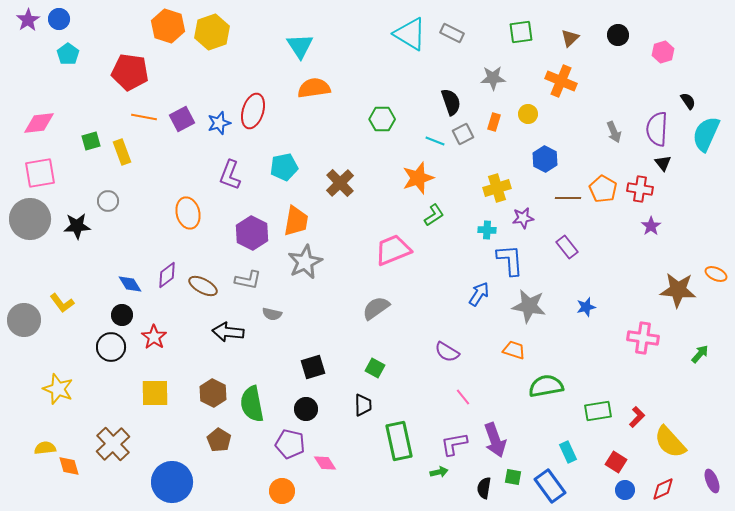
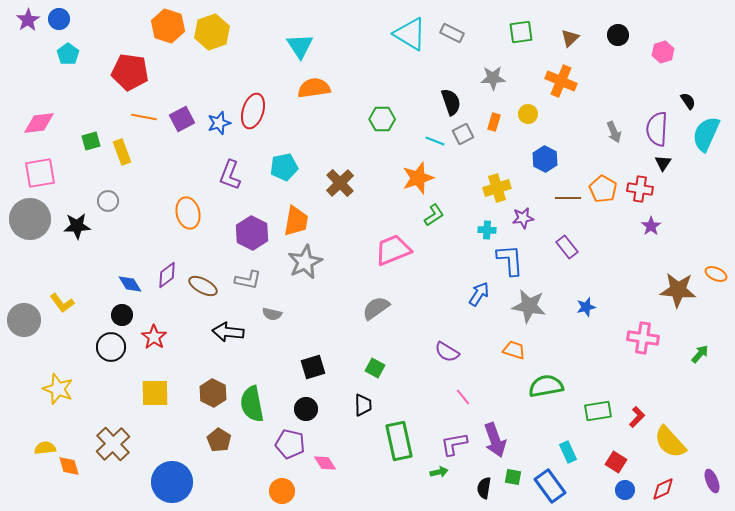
black triangle at (663, 163): rotated 12 degrees clockwise
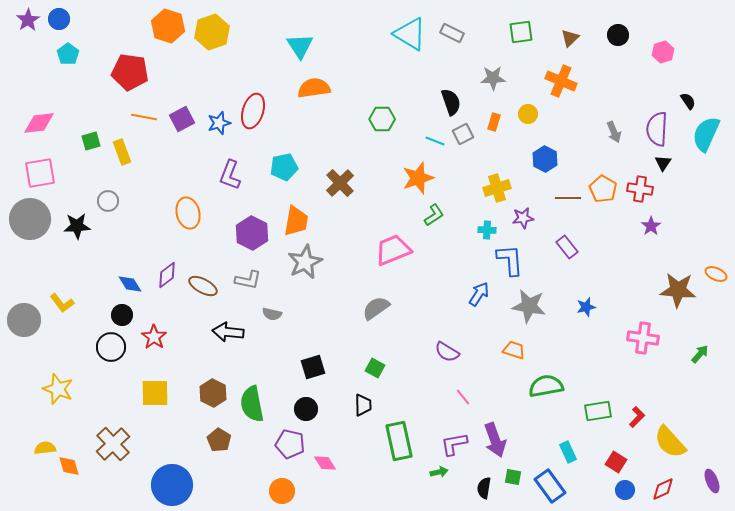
blue circle at (172, 482): moved 3 px down
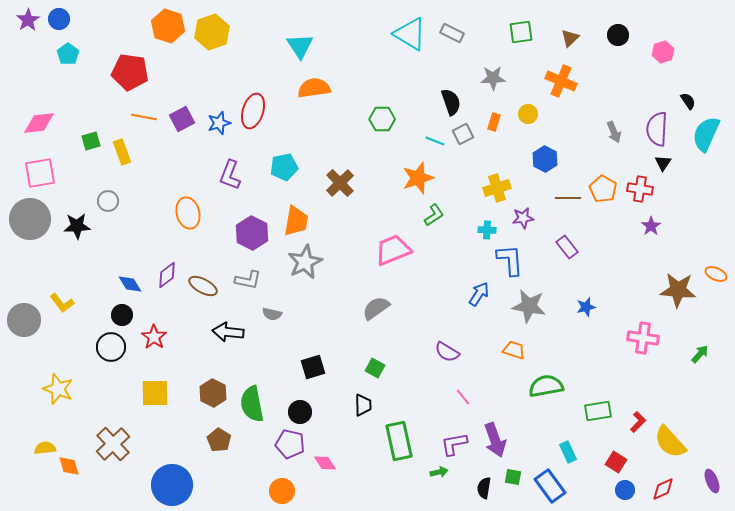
black circle at (306, 409): moved 6 px left, 3 px down
red L-shape at (637, 417): moved 1 px right, 5 px down
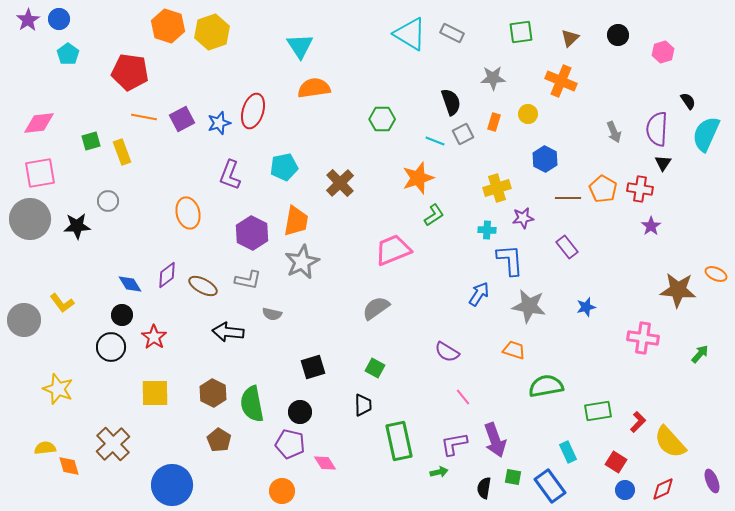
gray star at (305, 262): moved 3 px left
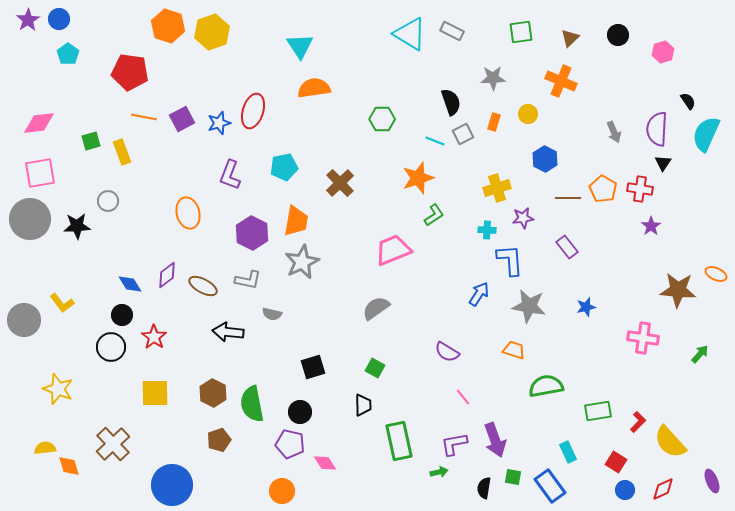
gray rectangle at (452, 33): moved 2 px up
brown pentagon at (219, 440): rotated 20 degrees clockwise
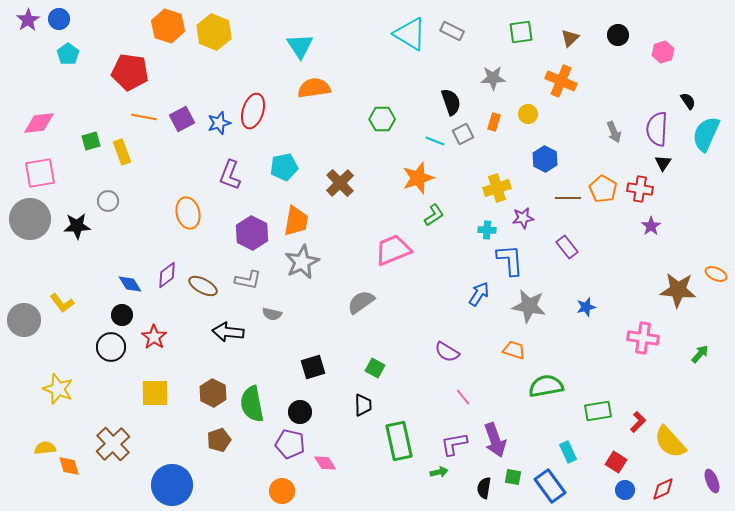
yellow hexagon at (212, 32): moved 2 px right; rotated 20 degrees counterclockwise
gray semicircle at (376, 308): moved 15 px left, 6 px up
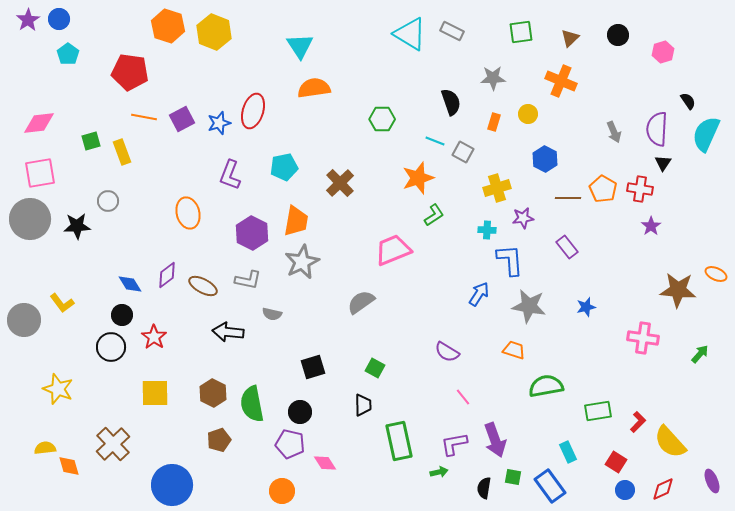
gray square at (463, 134): moved 18 px down; rotated 35 degrees counterclockwise
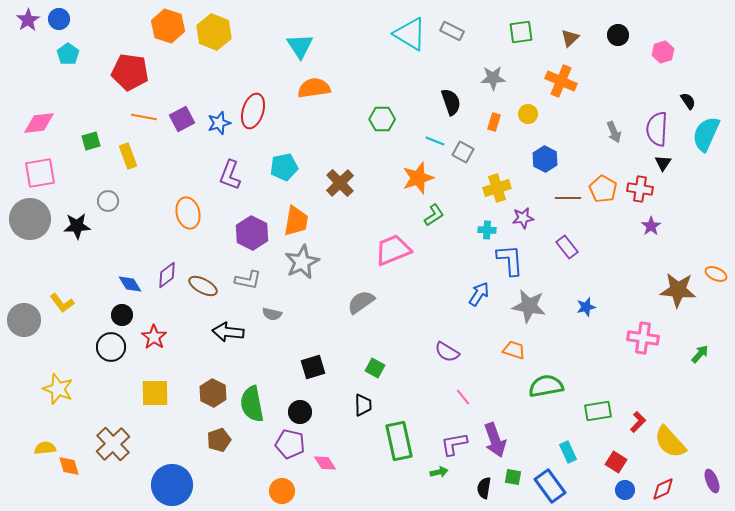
yellow rectangle at (122, 152): moved 6 px right, 4 px down
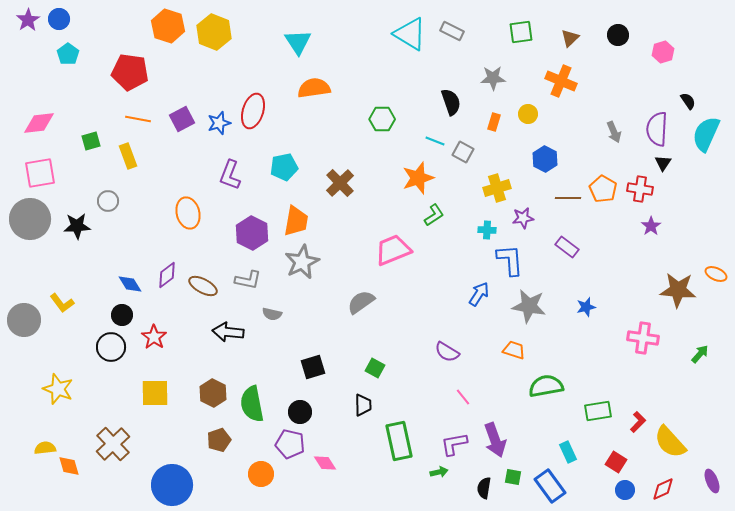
cyan triangle at (300, 46): moved 2 px left, 4 px up
orange line at (144, 117): moved 6 px left, 2 px down
purple rectangle at (567, 247): rotated 15 degrees counterclockwise
orange circle at (282, 491): moved 21 px left, 17 px up
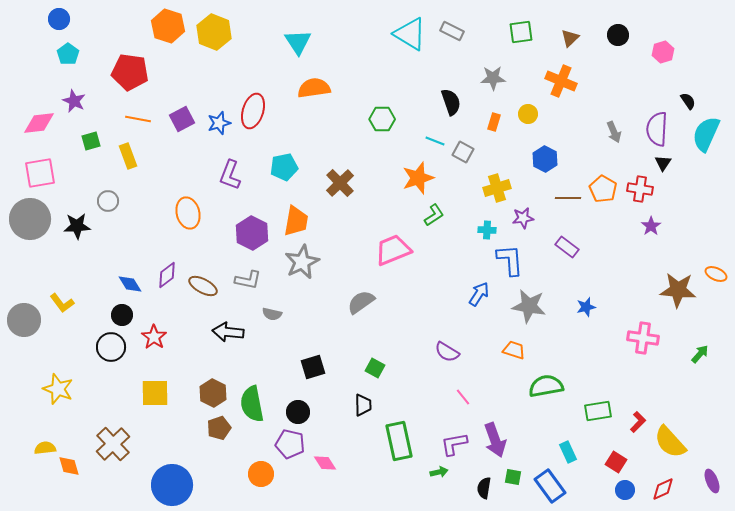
purple star at (28, 20): moved 46 px right, 81 px down; rotated 15 degrees counterclockwise
black circle at (300, 412): moved 2 px left
brown pentagon at (219, 440): moved 12 px up
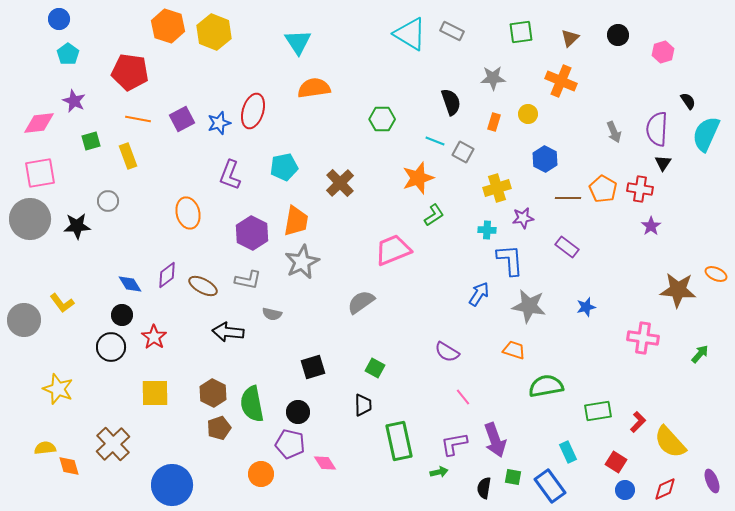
red diamond at (663, 489): moved 2 px right
